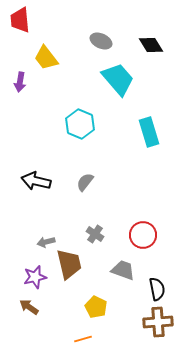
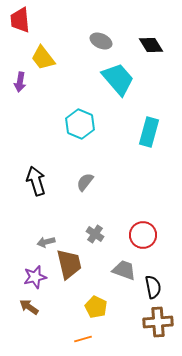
yellow trapezoid: moved 3 px left
cyan rectangle: rotated 32 degrees clockwise
black arrow: rotated 60 degrees clockwise
gray trapezoid: moved 1 px right
black semicircle: moved 4 px left, 2 px up
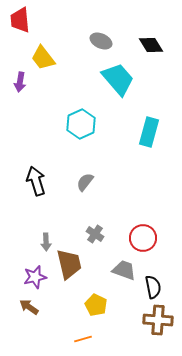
cyan hexagon: moved 1 px right; rotated 12 degrees clockwise
red circle: moved 3 px down
gray arrow: rotated 78 degrees counterclockwise
yellow pentagon: moved 2 px up
brown cross: moved 2 px up; rotated 8 degrees clockwise
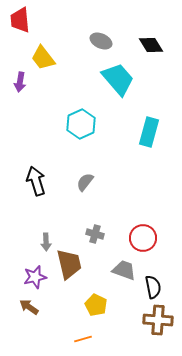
gray cross: rotated 18 degrees counterclockwise
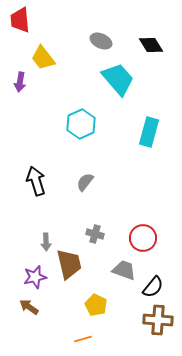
black semicircle: rotated 50 degrees clockwise
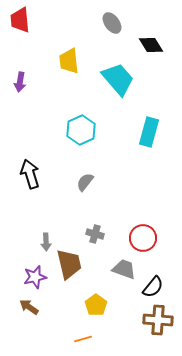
gray ellipse: moved 11 px right, 18 px up; rotated 30 degrees clockwise
yellow trapezoid: moved 26 px right, 3 px down; rotated 32 degrees clockwise
cyan hexagon: moved 6 px down
black arrow: moved 6 px left, 7 px up
gray trapezoid: moved 1 px up
yellow pentagon: rotated 10 degrees clockwise
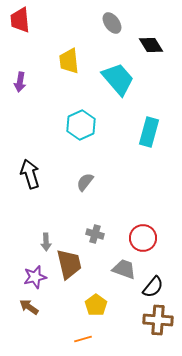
cyan hexagon: moved 5 px up
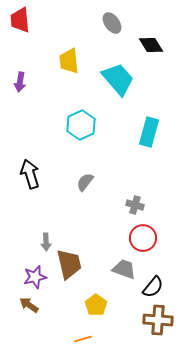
gray cross: moved 40 px right, 29 px up
brown arrow: moved 2 px up
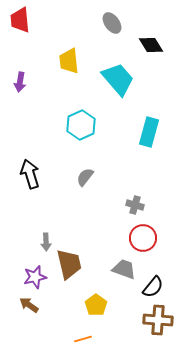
gray semicircle: moved 5 px up
